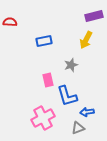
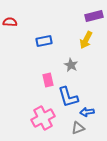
gray star: rotated 24 degrees counterclockwise
blue L-shape: moved 1 px right, 1 px down
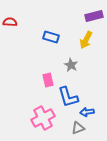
blue rectangle: moved 7 px right, 4 px up; rotated 28 degrees clockwise
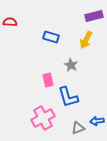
blue arrow: moved 10 px right, 9 px down
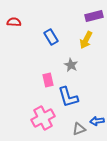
red semicircle: moved 4 px right
blue rectangle: rotated 42 degrees clockwise
gray triangle: moved 1 px right, 1 px down
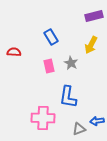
red semicircle: moved 30 px down
yellow arrow: moved 5 px right, 5 px down
gray star: moved 2 px up
pink rectangle: moved 1 px right, 14 px up
blue L-shape: rotated 25 degrees clockwise
pink cross: rotated 30 degrees clockwise
